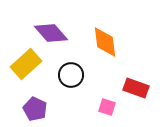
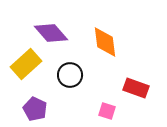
black circle: moved 1 px left
pink square: moved 4 px down
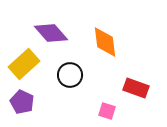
yellow rectangle: moved 2 px left
purple pentagon: moved 13 px left, 7 px up
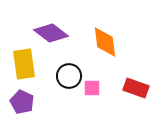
purple diamond: rotated 12 degrees counterclockwise
yellow rectangle: rotated 56 degrees counterclockwise
black circle: moved 1 px left, 1 px down
pink square: moved 15 px left, 23 px up; rotated 18 degrees counterclockwise
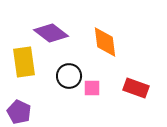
yellow rectangle: moved 2 px up
purple pentagon: moved 3 px left, 10 px down
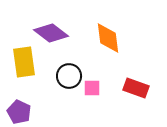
orange diamond: moved 3 px right, 4 px up
